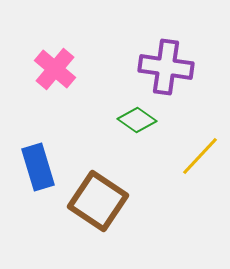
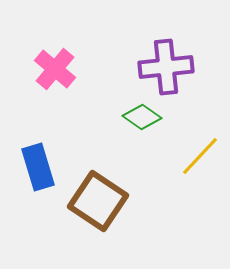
purple cross: rotated 14 degrees counterclockwise
green diamond: moved 5 px right, 3 px up
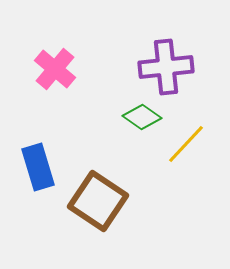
yellow line: moved 14 px left, 12 px up
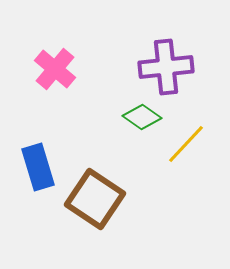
brown square: moved 3 px left, 2 px up
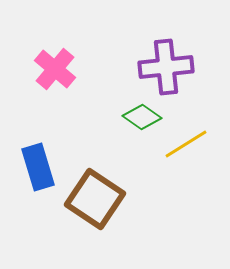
yellow line: rotated 15 degrees clockwise
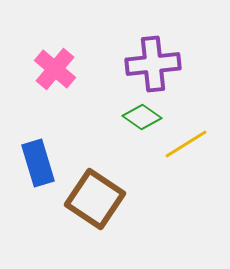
purple cross: moved 13 px left, 3 px up
blue rectangle: moved 4 px up
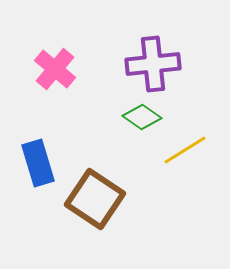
yellow line: moved 1 px left, 6 px down
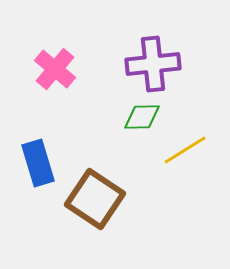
green diamond: rotated 36 degrees counterclockwise
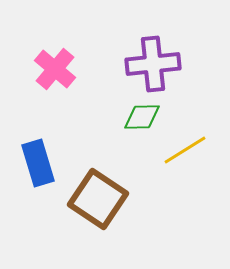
brown square: moved 3 px right
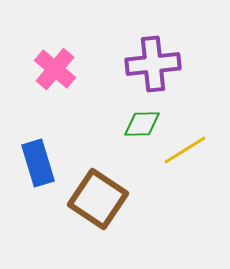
green diamond: moved 7 px down
